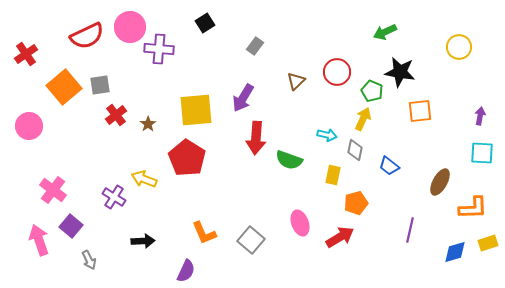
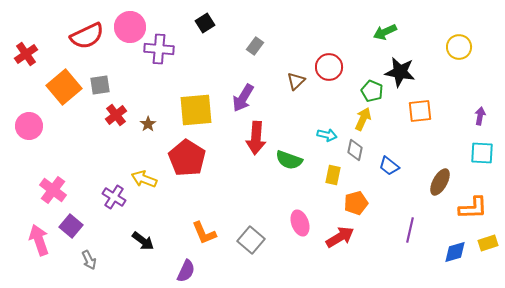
red circle at (337, 72): moved 8 px left, 5 px up
black arrow at (143, 241): rotated 40 degrees clockwise
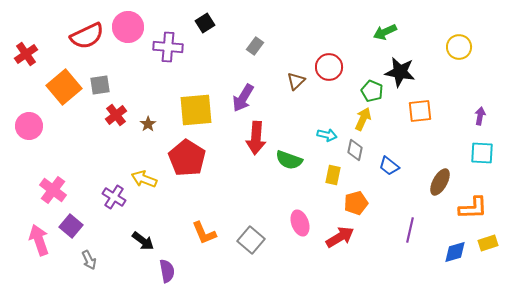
pink circle at (130, 27): moved 2 px left
purple cross at (159, 49): moved 9 px right, 2 px up
purple semicircle at (186, 271): moved 19 px left; rotated 35 degrees counterclockwise
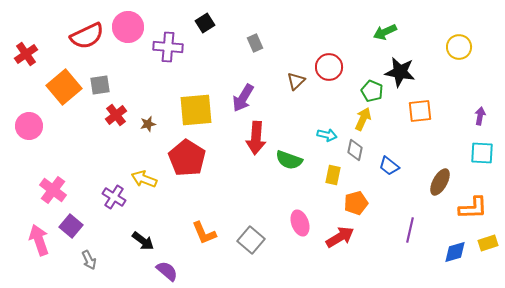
gray rectangle at (255, 46): moved 3 px up; rotated 60 degrees counterclockwise
brown star at (148, 124): rotated 21 degrees clockwise
purple semicircle at (167, 271): rotated 40 degrees counterclockwise
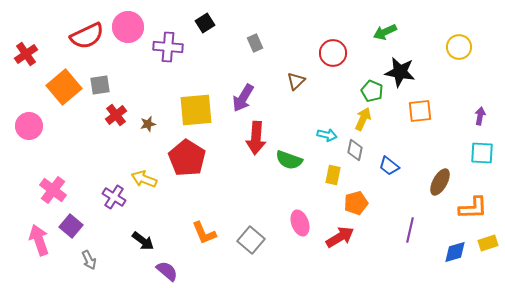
red circle at (329, 67): moved 4 px right, 14 px up
